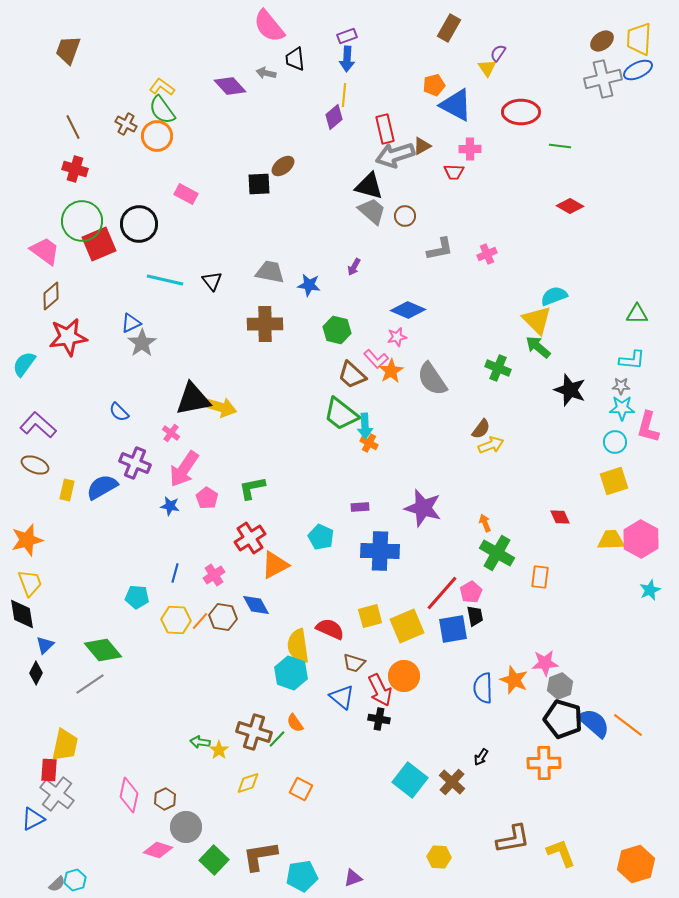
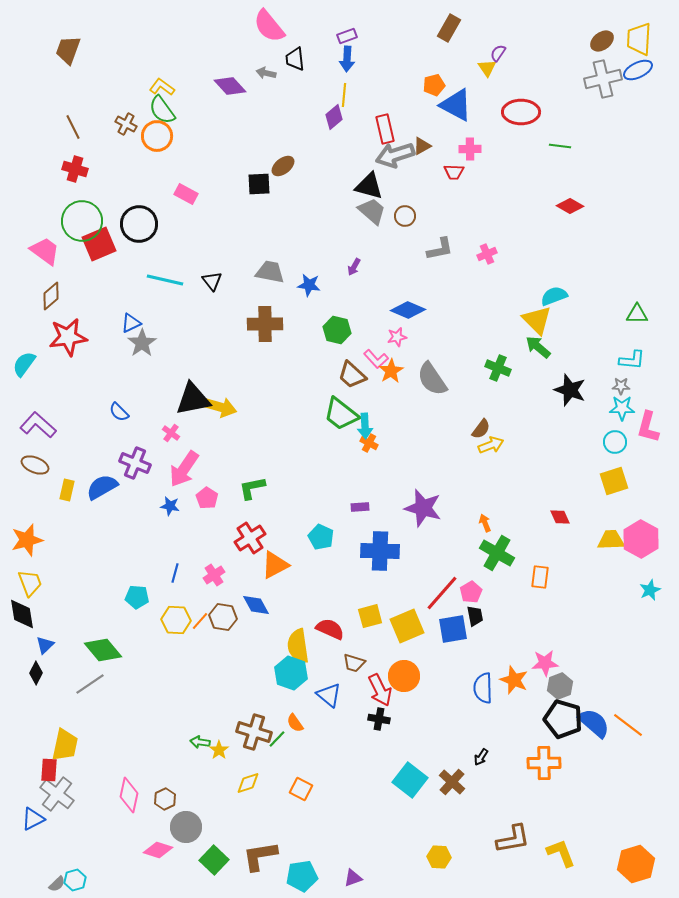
blue triangle at (342, 697): moved 13 px left, 2 px up
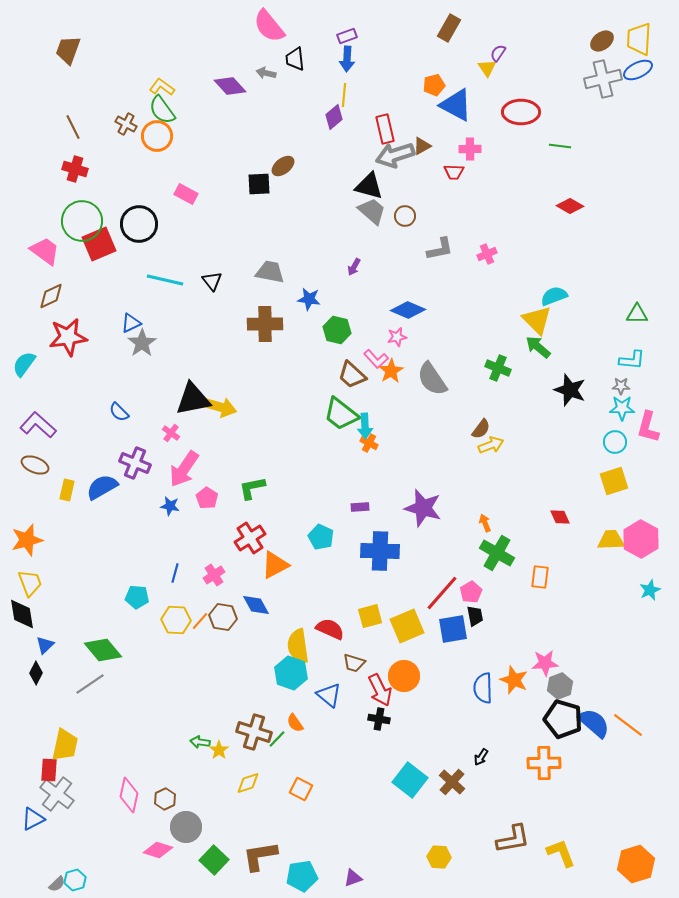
blue star at (309, 285): moved 14 px down
brown diamond at (51, 296): rotated 16 degrees clockwise
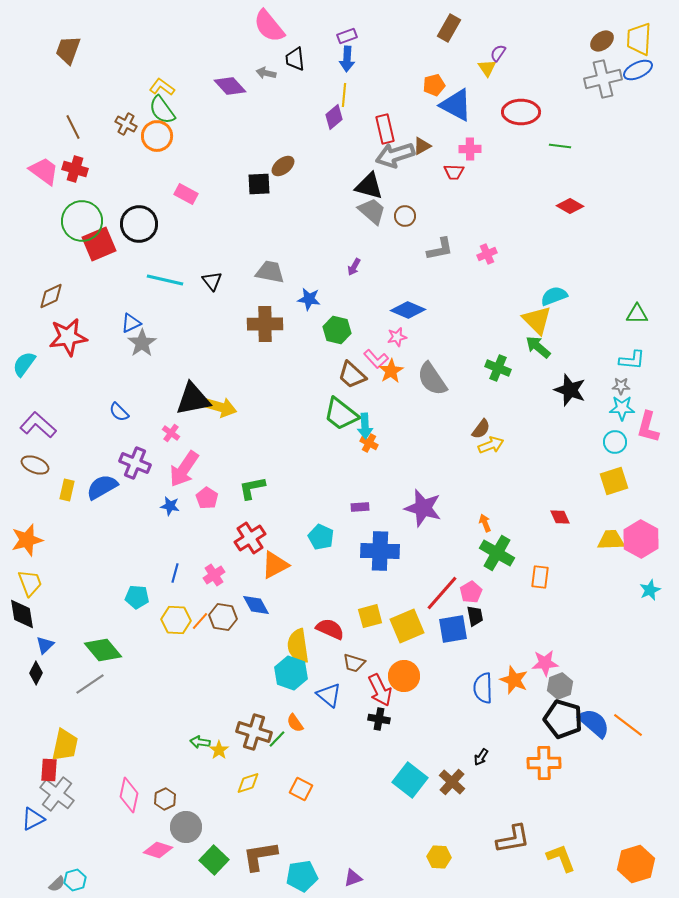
pink trapezoid at (45, 251): moved 1 px left, 80 px up
yellow L-shape at (561, 853): moved 5 px down
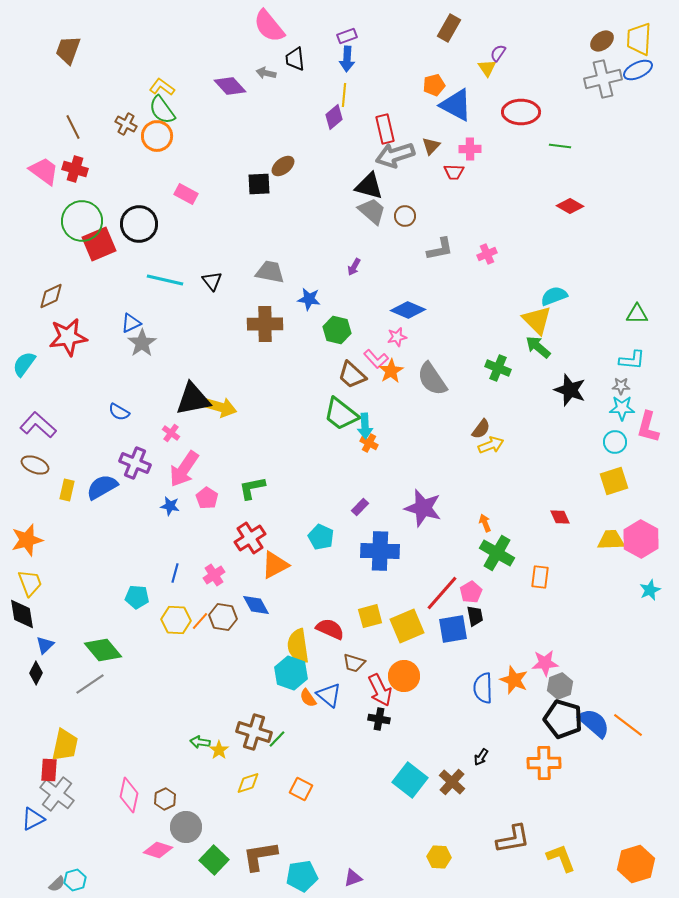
brown triangle at (422, 146): moved 9 px right; rotated 18 degrees counterclockwise
blue semicircle at (119, 412): rotated 15 degrees counterclockwise
purple rectangle at (360, 507): rotated 42 degrees counterclockwise
orange semicircle at (295, 723): moved 13 px right, 25 px up
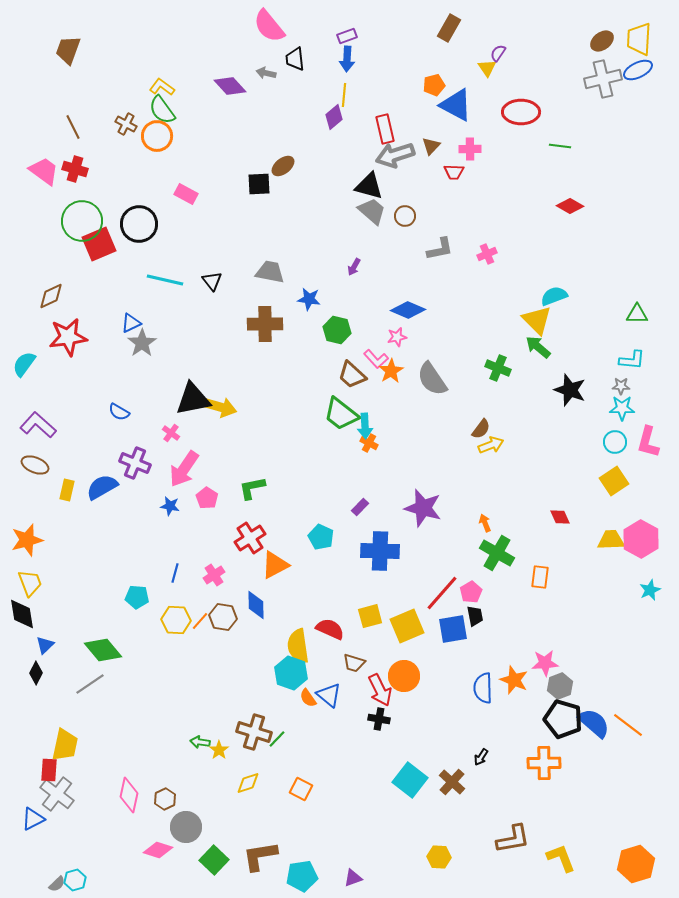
pink L-shape at (648, 427): moved 15 px down
yellow square at (614, 481): rotated 16 degrees counterclockwise
blue diamond at (256, 605): rotated 28 degrees clockwise
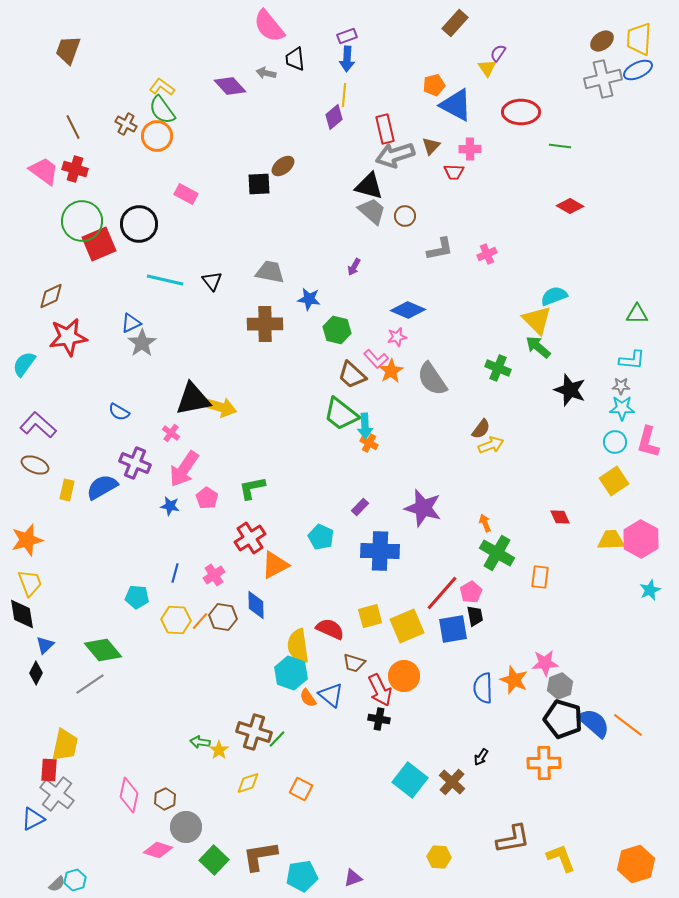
brown rectangle at (449, 28): moved 6 px right, 5 px up; rotated 12 degrees clockwise
blue triangle at (329, 695): moved 2 px right
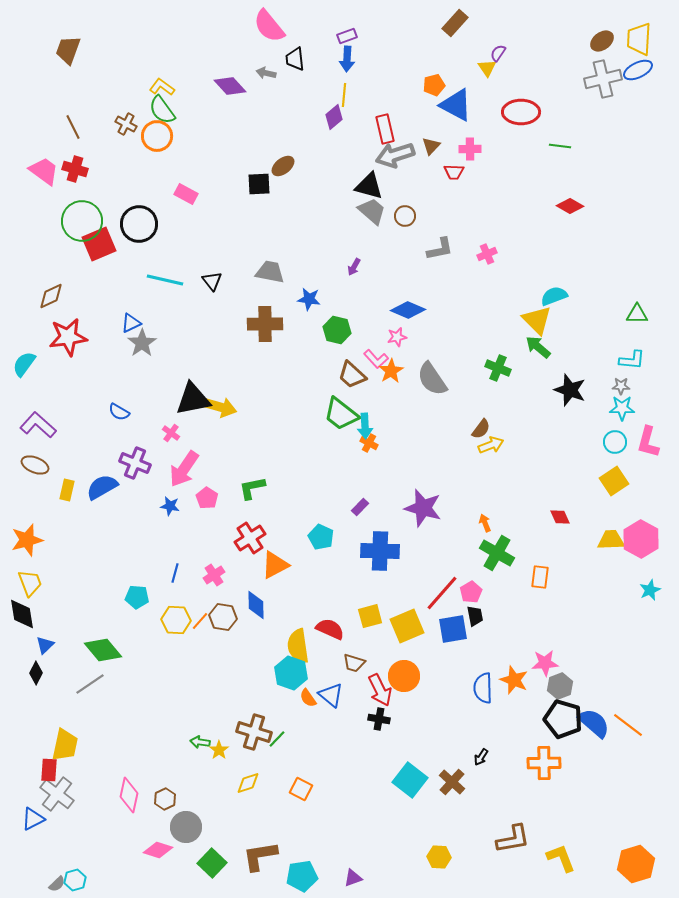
green square at (214, 860): moved 2 px left, 3 px down
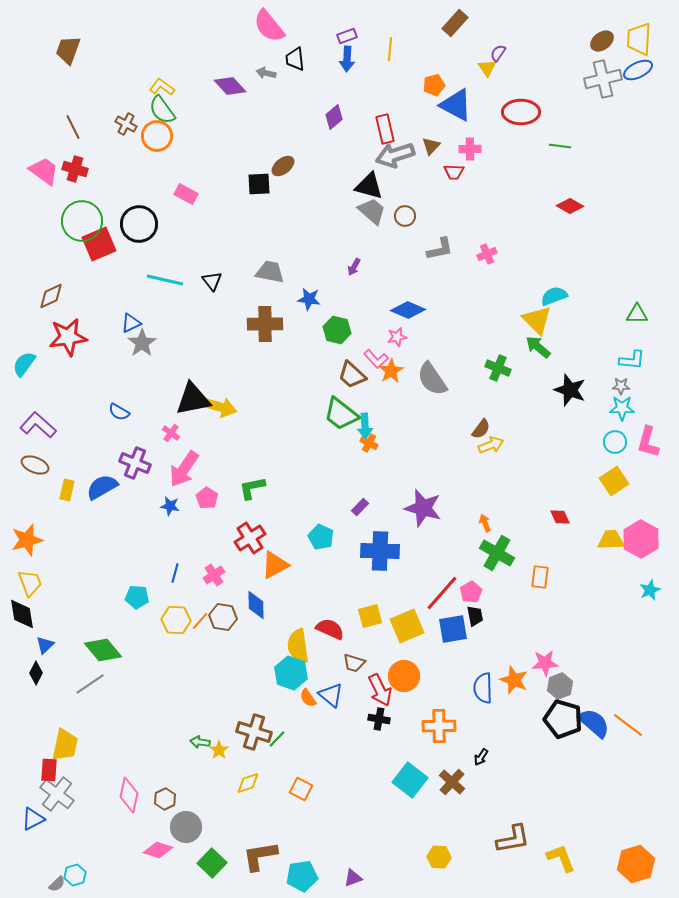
yellow line at (344, 95): moved 46 px right, 46 px up
orange cross at (544, 763): moved 105 px left, 37 px up
cyan hexagon at (75, 880): moved 5 px up
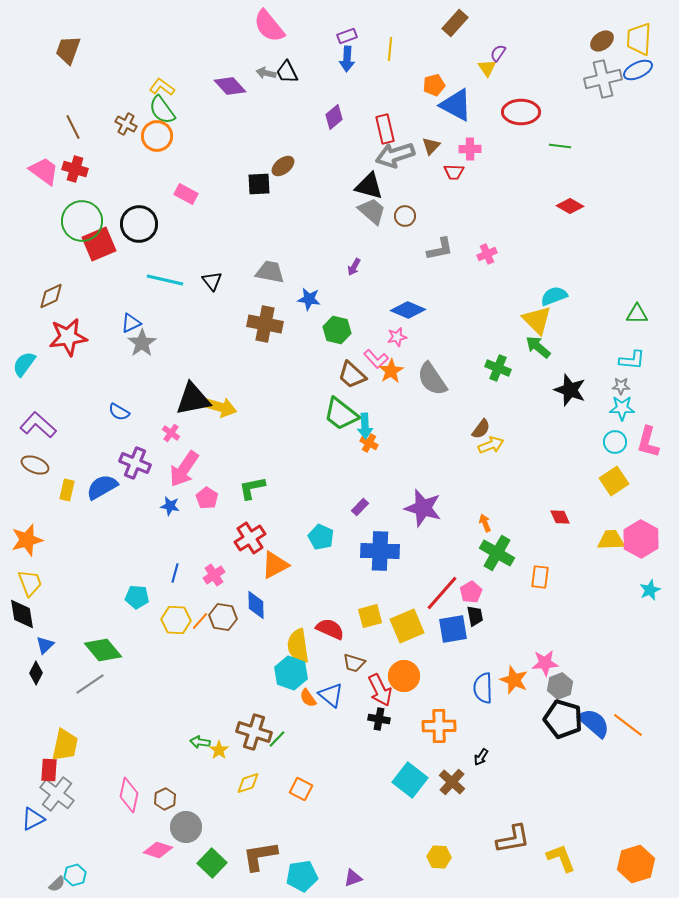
black trapezoid at (295, 59): moved 8 px left, 13 px down; rotated 20 degrees counterclockwise
brown cross at (265, 324): rotated 12 degrees clockwise
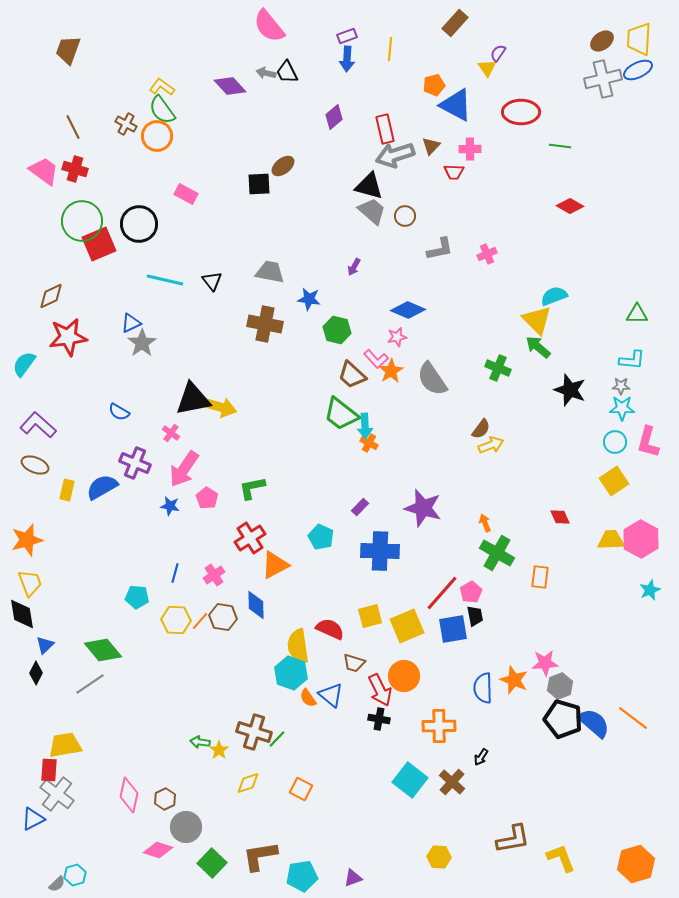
orange line at (628, 725): moved 5 px right, 7 px up
yellow trapezoid at (65, 745): rotated 112 degrees counterclockwise
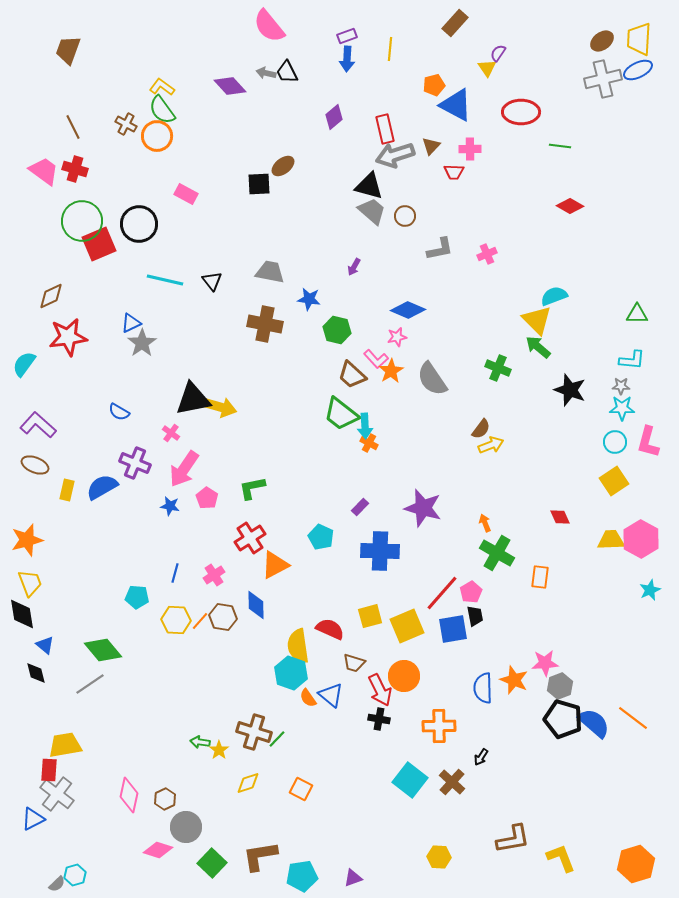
blue triangle at (45, 645): rotated 36 degrees counterclockwise
black diamond at (36, 673): rotated 40 degrees counterclockwise
